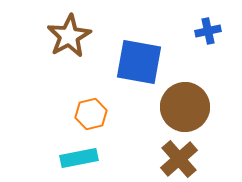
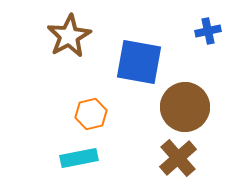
brown cross: moved 1 px left, 1 px up
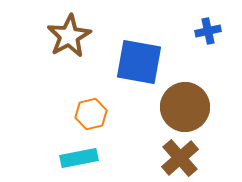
brown cross: moved 2 px right
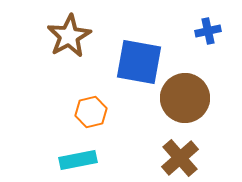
brown circle: moved 9 px up
orange hexagon: moved 2 px up
cyan rectangle: moved 1 px left, 2 px down
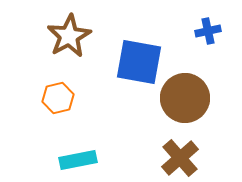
orange hexagon: moved 33 px left, 14 px up
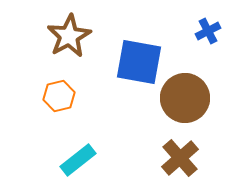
blue cross: rotated 15 degrees counterclockwise
orange hexagon: moved 1 px right, 2 px up
cyan rectangle: rotated 27 degrees counterclockwise
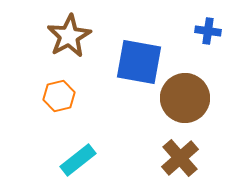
blue cross: rotated 35 degrees clockwise
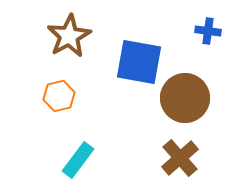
cyan rectangle: rotated 15 degrees counterclockwise
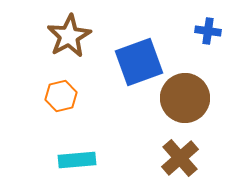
blue square: rotated 30 degrees counterclockwise
orange hexagon: moved 2 px right
cyan rectangle: moved 1 px left; rotated 48 degrees clockwise
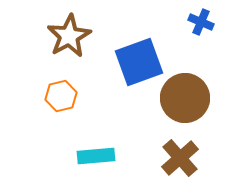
blue cross: moved 7 px left, 9 px up; rotated 15 degrees clockwise
cyan rectangle: moved 19 px right, 4 px up
